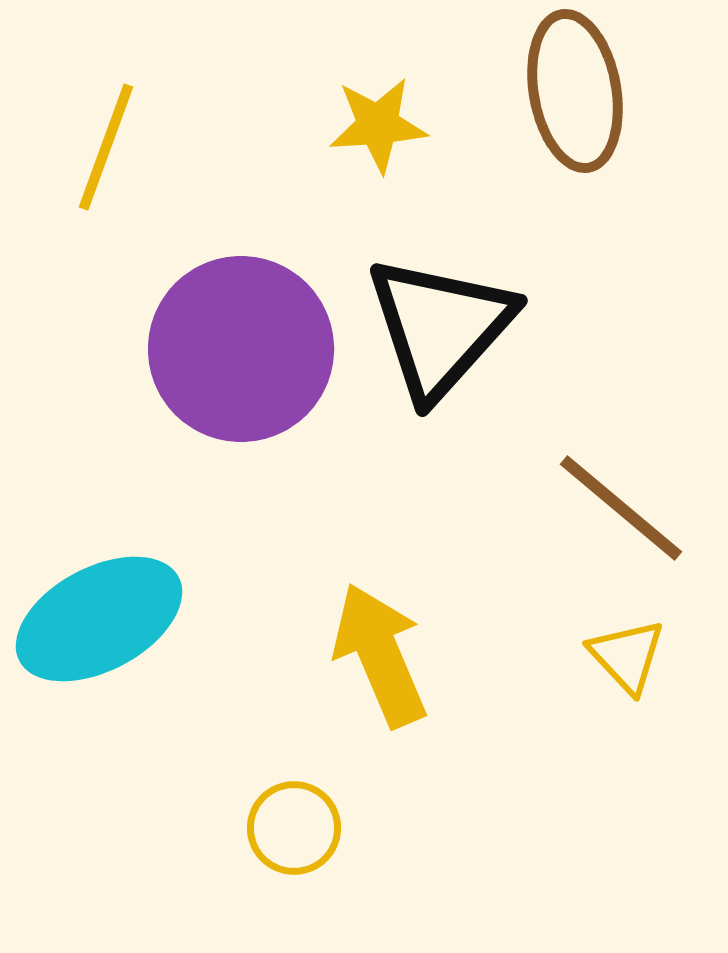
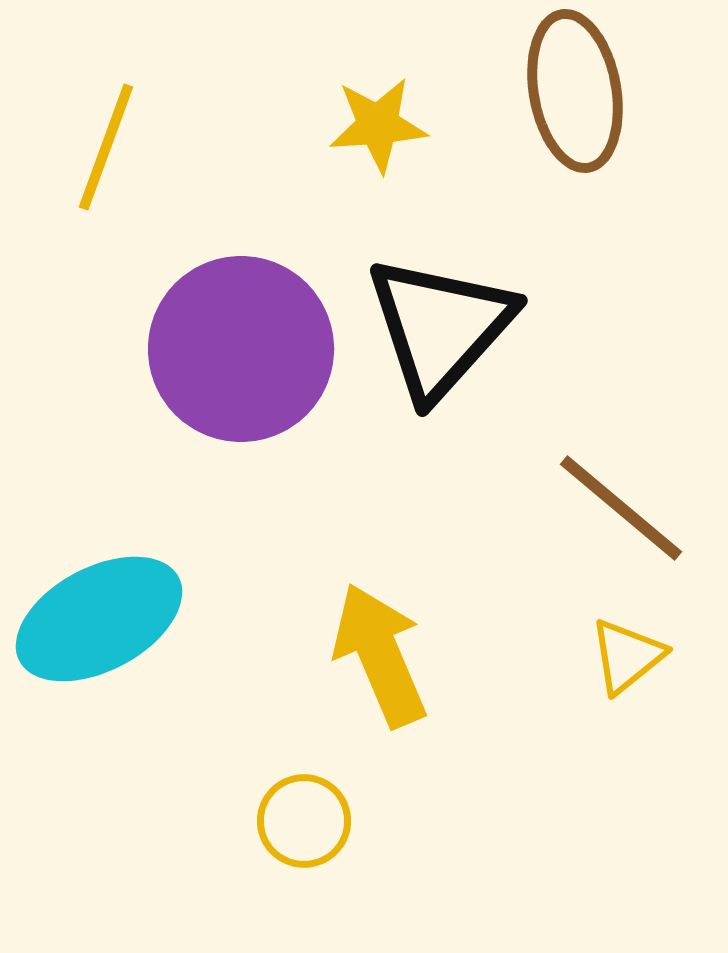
yellow triangle: rotated 34 degrees clockwise
yellow circle: moved 10 px right, 7 px up
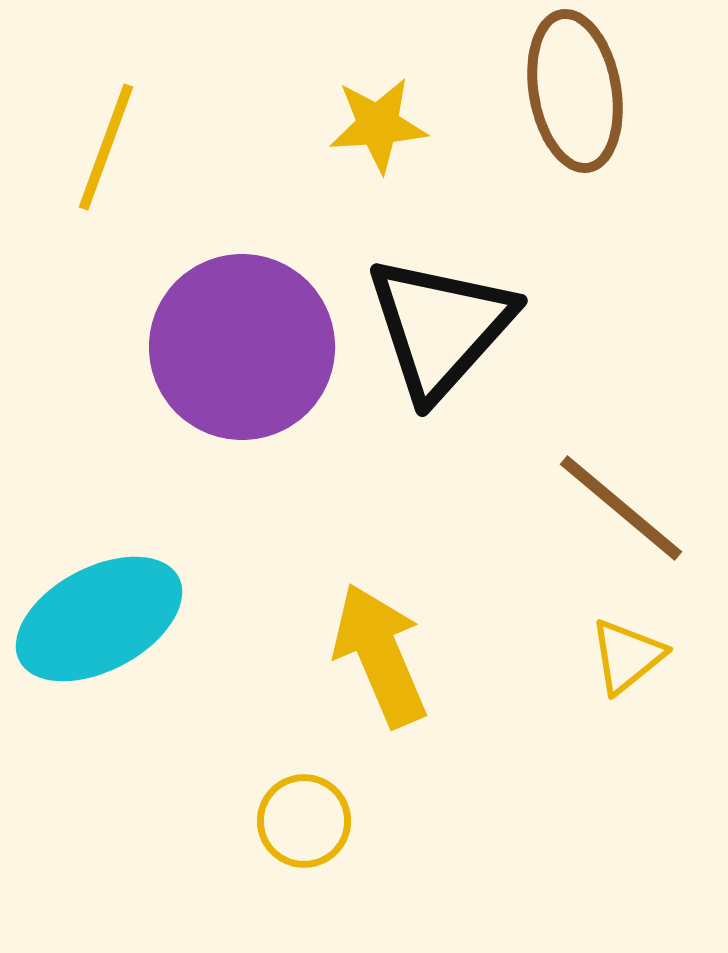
purple circle: moved 1 px right, 2 px up
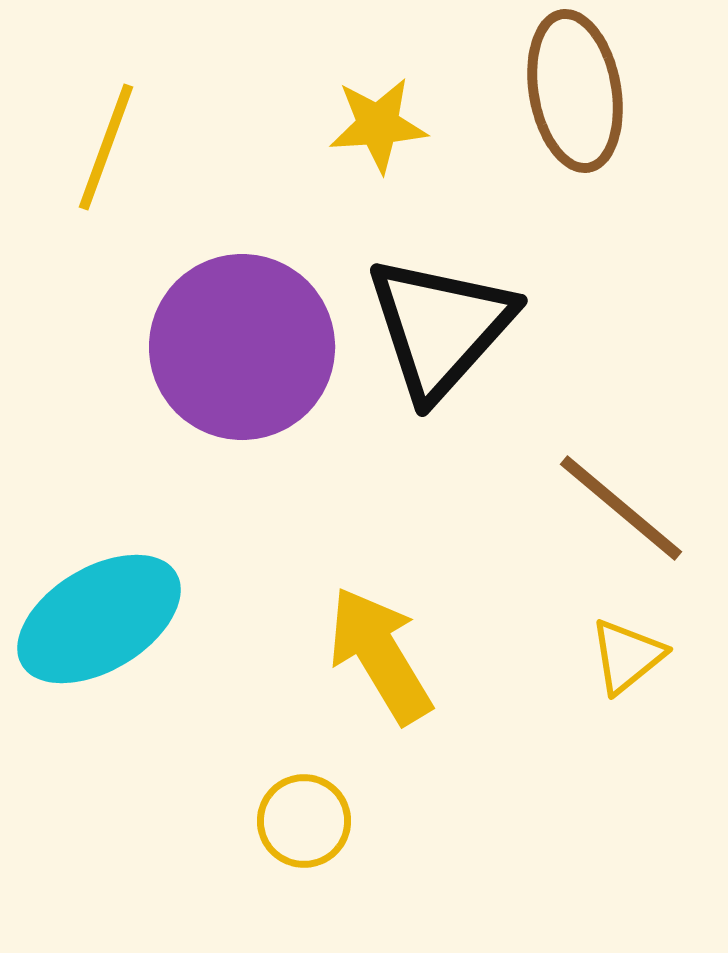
cyan ellipse: rotated 3 degrees counterclockwise
yellow arrow: rotated 8 degrees counterclockwise
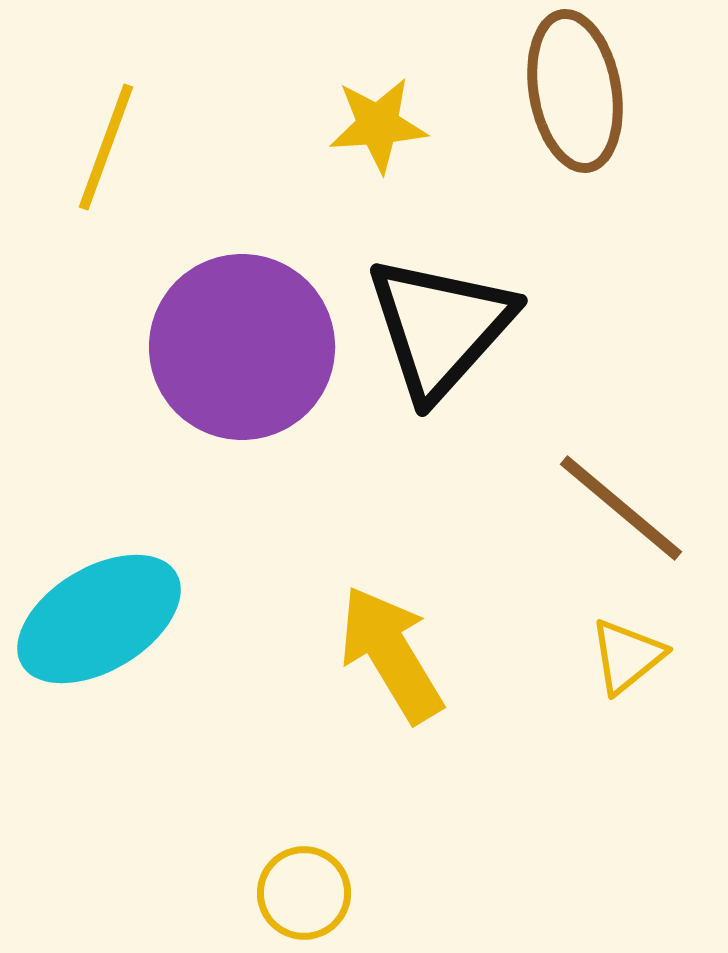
yellow arrow: moved 11 px right, 1 px up
yellow circle: moved 72 px down
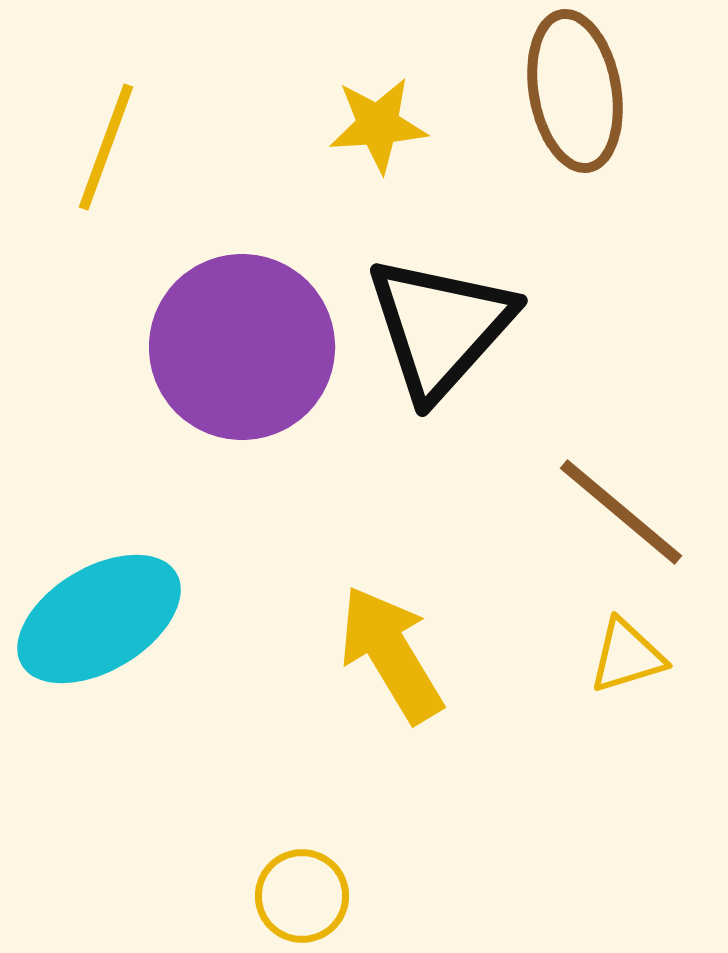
brown line: moved 4 px down
yellow triangle: rotated 22 degrees clockwise
yellow circle: moved 2 px left, 3 px down
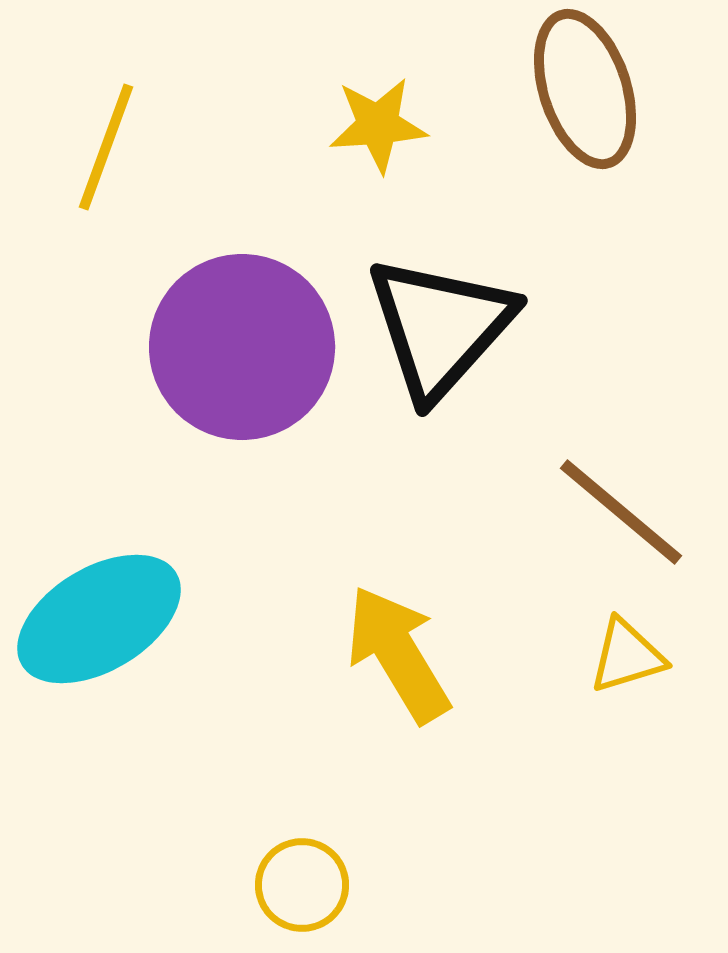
brown ellipse: moved 10 px right, 2 px up; rotated 8 degrees counterclockwise
yellow arrow: moved 7 px right
yellow circle: moved 11 px up
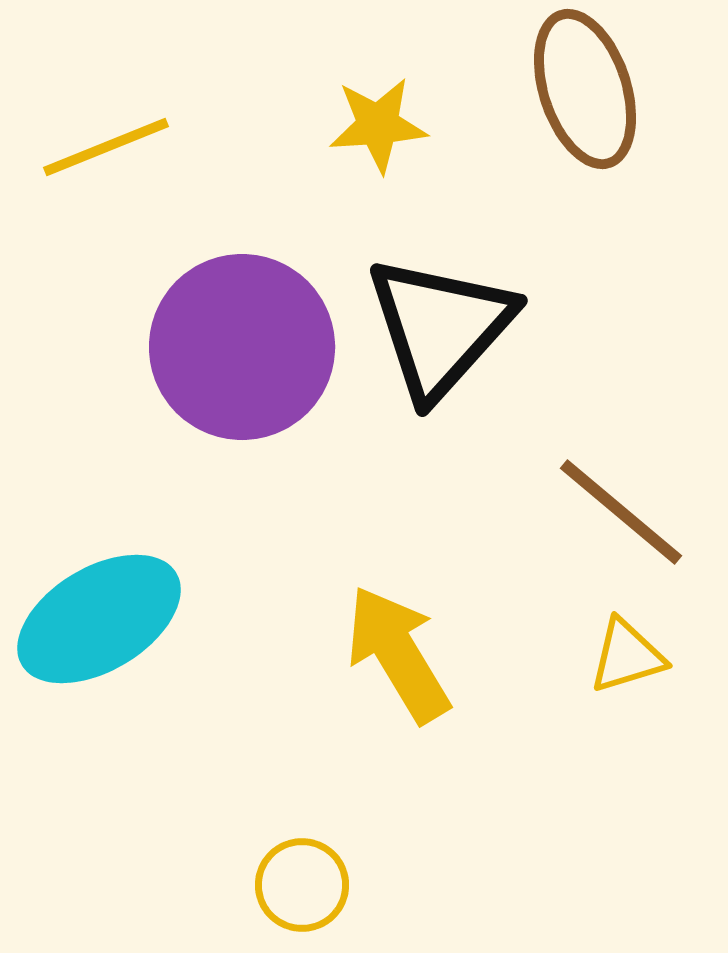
yellow line: rotated 48 degrees clockwise
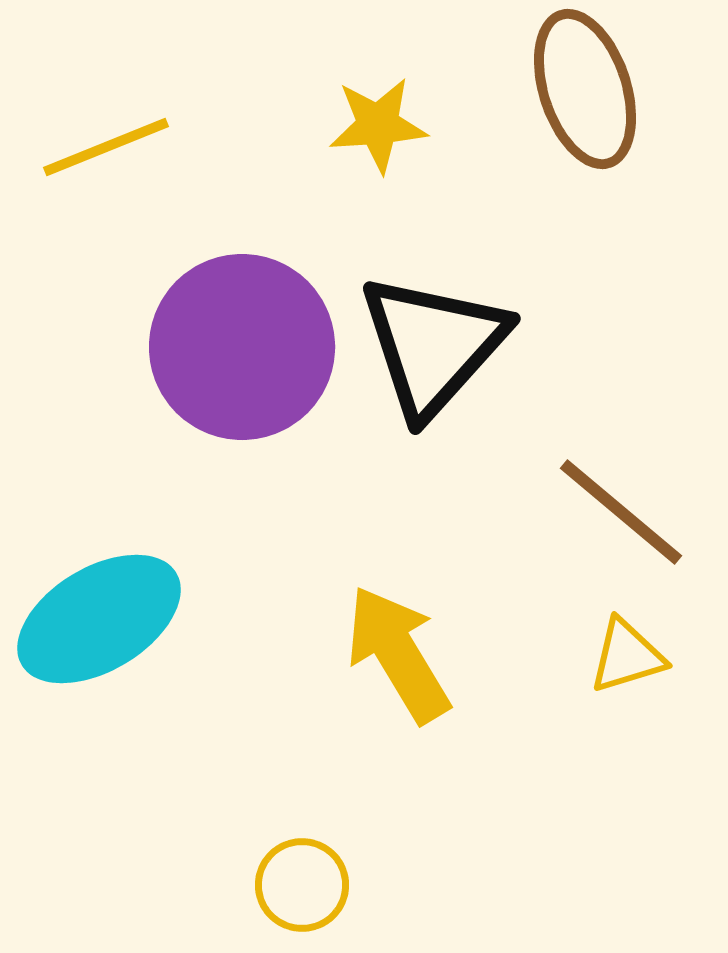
black triangle: moved 7 px left, 18 px down
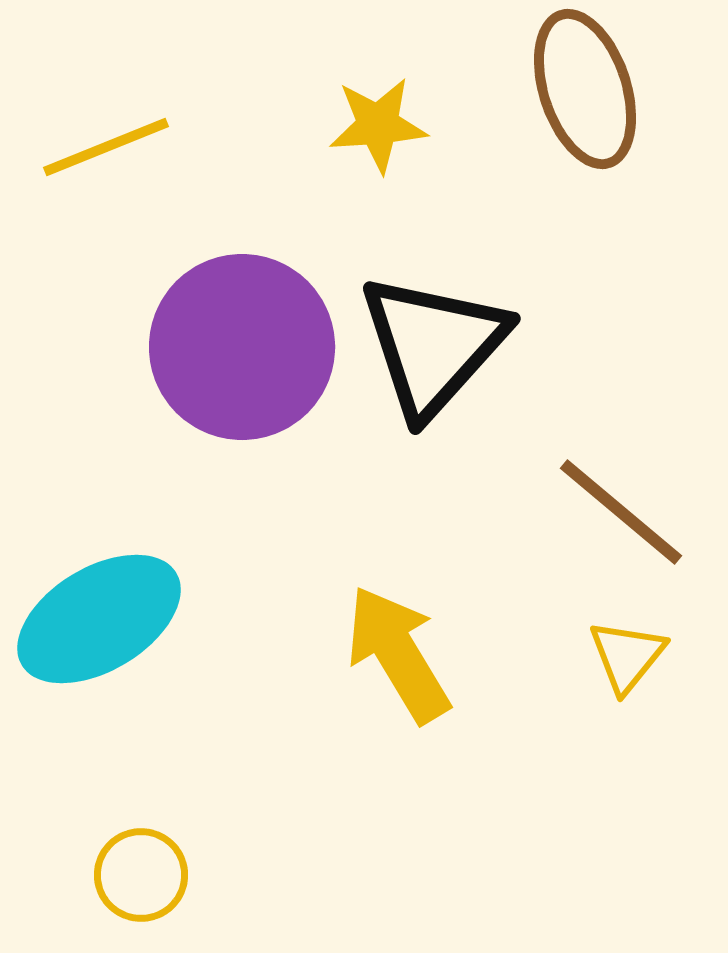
yellow triangle: rotated 34 degrees counterclockwise
yellow circle: moved 161 px left, 10 px up
